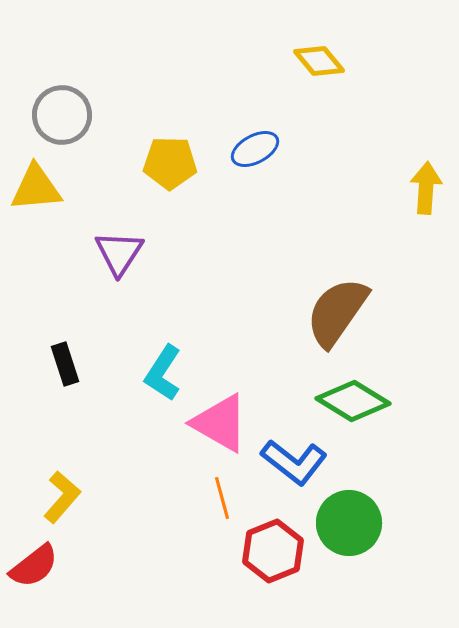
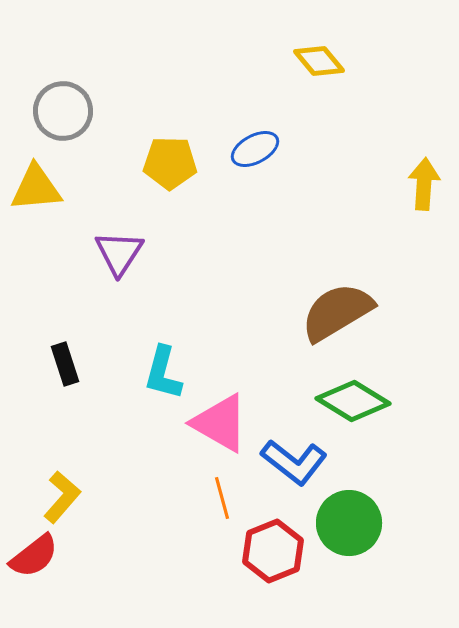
gray circle: moved 1 px right, 4 px up
yellow arrow: moved 2 px left, 4 px up
brown semicircle: rotated 24 degrees clockwise
cyan L-shape: rotated 18 degrees counterclockwise
red semicircle: moved 10 px up
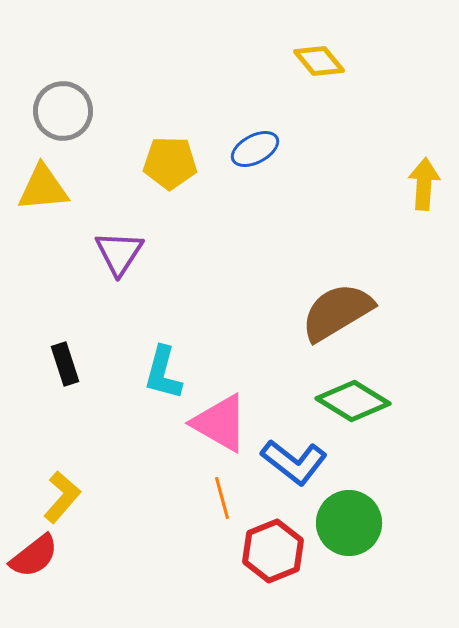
yellow triangle: moved 7 px right
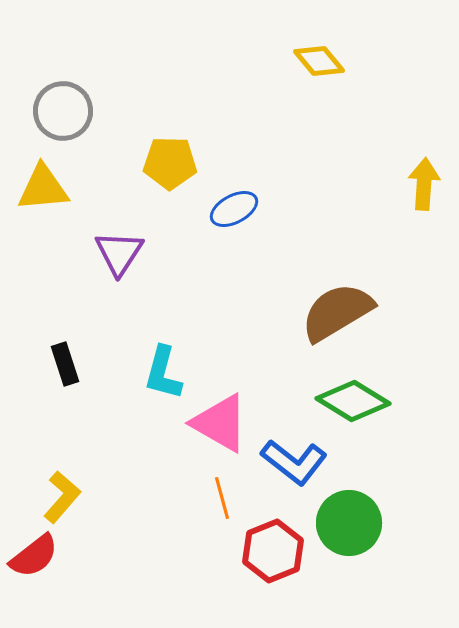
blue ellipse: moved 21 px left, 60 px down
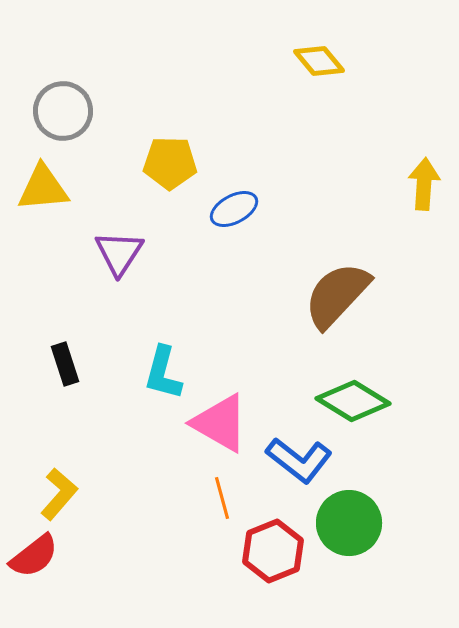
brown semicircle: moved 17 px up; rotated 16 degrees counterclockwise
blue L-shape: moved 5 px right, 2 px up
yellow L-shape: moved 3 px left, 3 px up
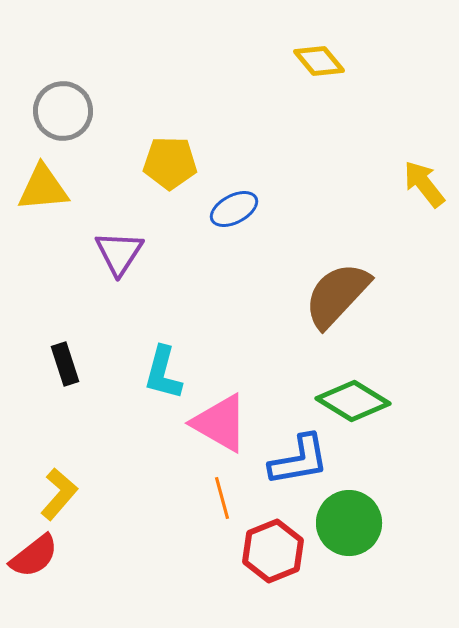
yellow arrow: rotated 42 degrees counterclockwise
blue L-shape: rotated 48 degrees counterclockwise
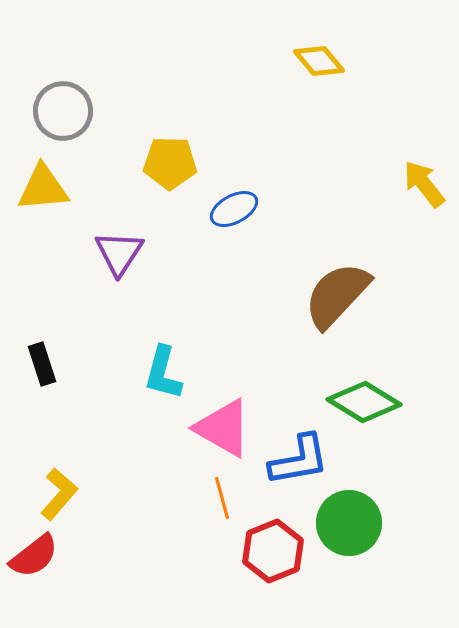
black rectangle: moved 23 px left
green diamond: moved 11 px right, 1 px down
pink triangle: moved 3 px right, 5 px down
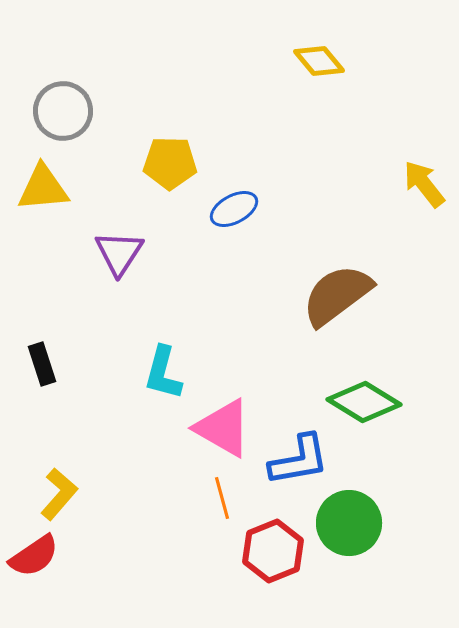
brown semicircle: rotated 10 degrees clockwise
red semicircle: rotated 4 degrees clockwise
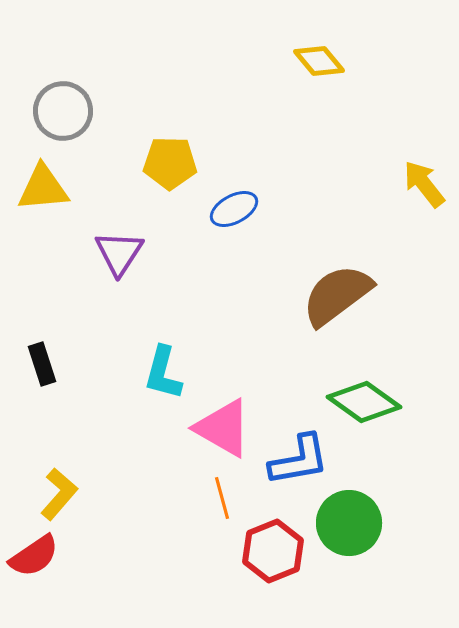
green diamond: rotated 4 degrees clockwise
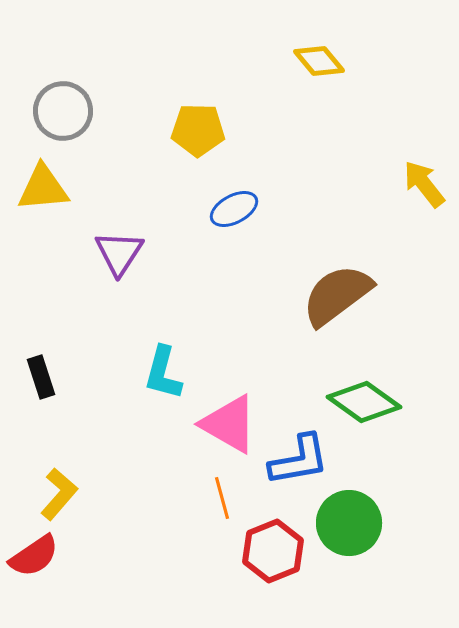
yellow pentagon: moved 28 px right, 33 px up
black rectangle: moved 1 px left, 13 px down
pink triangle: moved 6 px right, 4 px up
